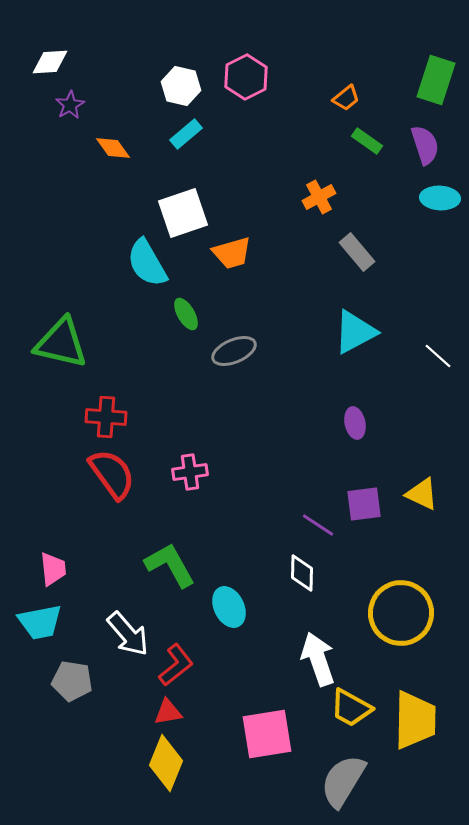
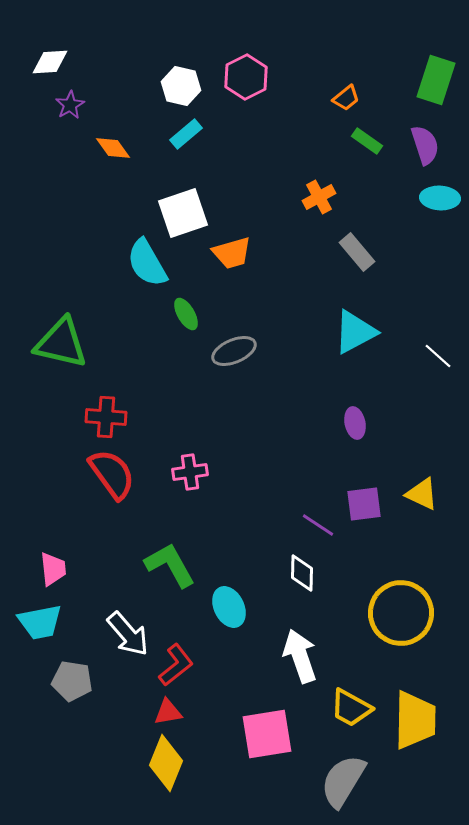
white arrow at (318, 659): moved 18 px left, 3 px up
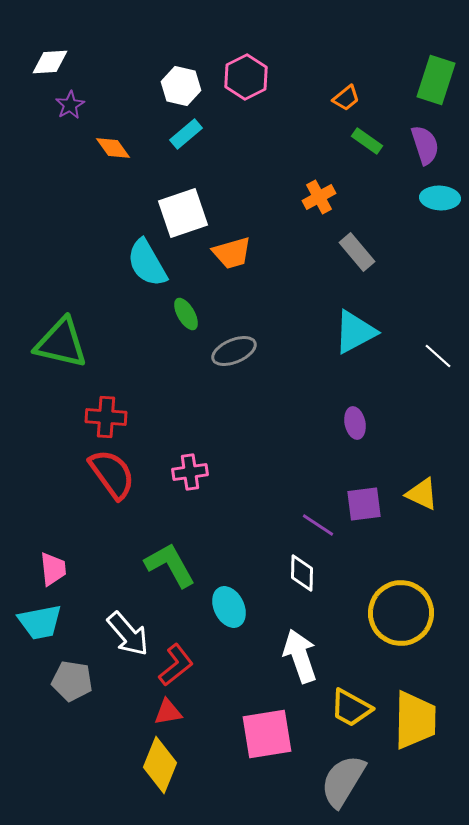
yellow diamond at (166, 763): moved 6 px left, 2 px down
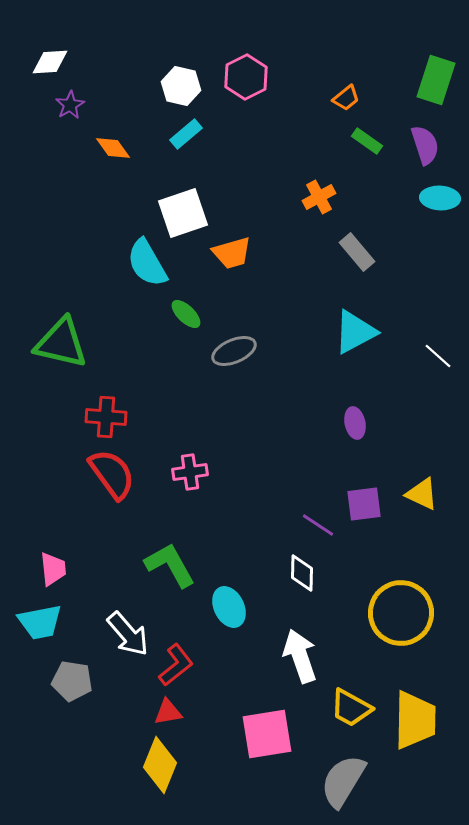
green ellipse at (186, 314): rotated 16 degrees counterclockwise
